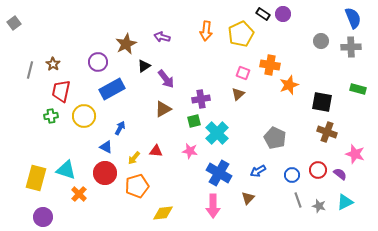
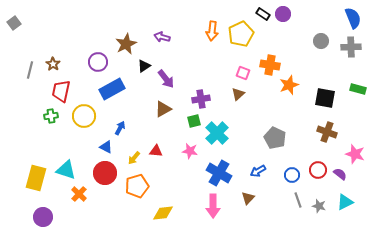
orange arrow at (206, 31): moved 6 px right
black square at (322, 102): moved 3 px right, 4 px up
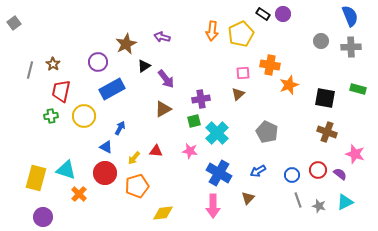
blue semicircle at (353, 18): moved 3 px left, 2 px up
pink square at (243, 73): rotated 24 degrees counterclockwise
gray pentagon at (275, 138): moved 8 px left, 6 px up
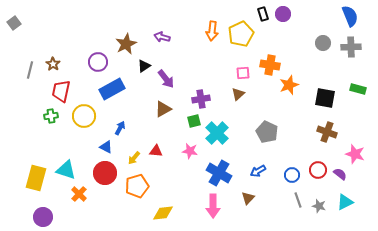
black rectangle at (263, 14): rotated 40 degrees clockwise
gray circle at (321, 41): moved 2 px right, 2 px down
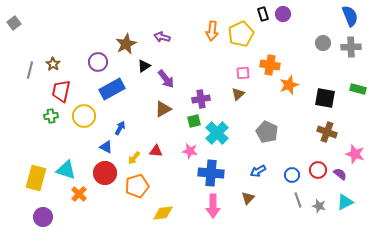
blue cross at (219, 173): moved 8 px left; rotated 25 degrees counterclockwise
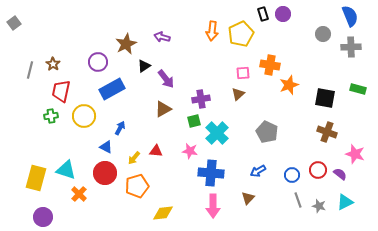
gray circle at (323, 43): moved 9 px up
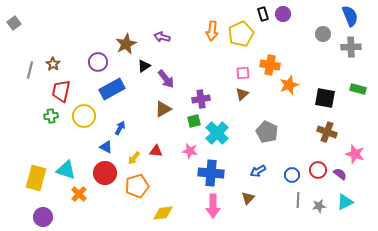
brown triangle at (238, 94): moved 4 px right
gray line at (298, 200): rotated 21 degrees clockwise
gray star at (319, 206): rotated 24 degrees counterclockwise
